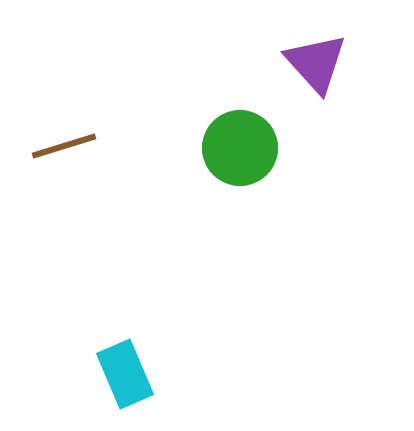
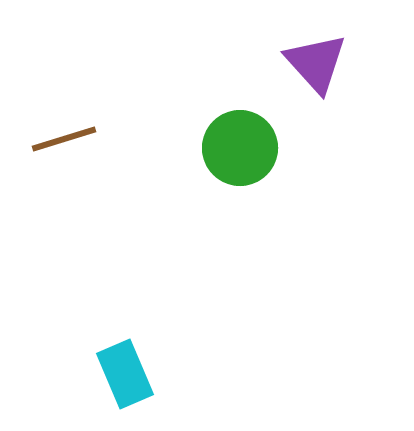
brown line: moved 7 px up
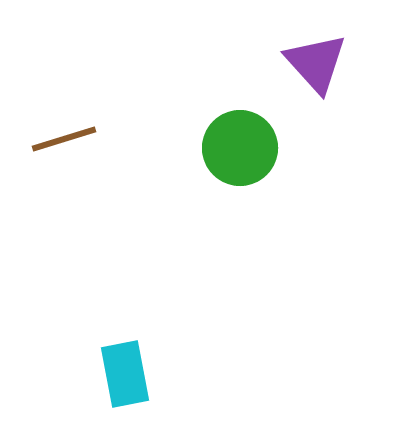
cyan rectangle: rotated 12 degrees clockwise
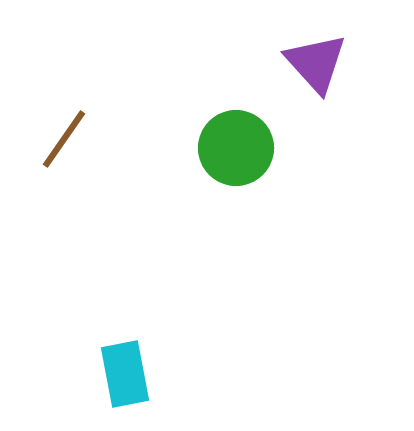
brown line: rotated 38 degrees counterclockwise
green circle: moved 4 px left
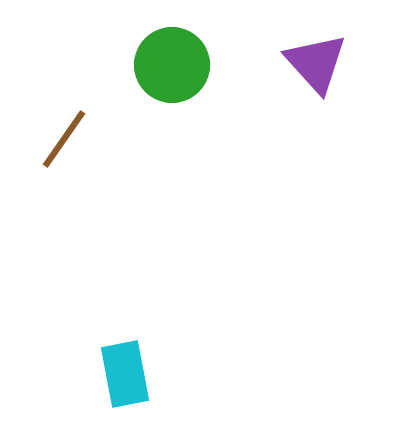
green circle: moved 64 px left, 83 px up
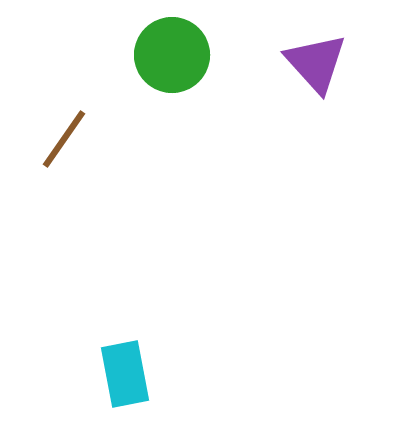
green circle: moved 10 px up
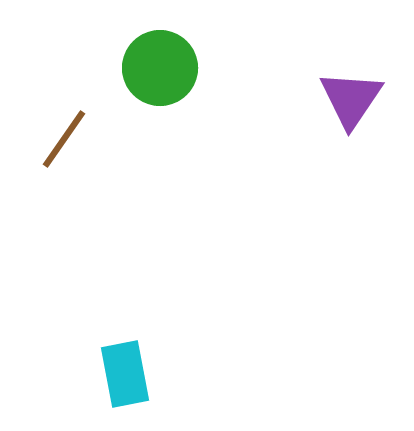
green circle: moved 12 px left, 13 px down
purple triangle: moved 35 px right, 36 px down; rotated 16 degrees clockwise
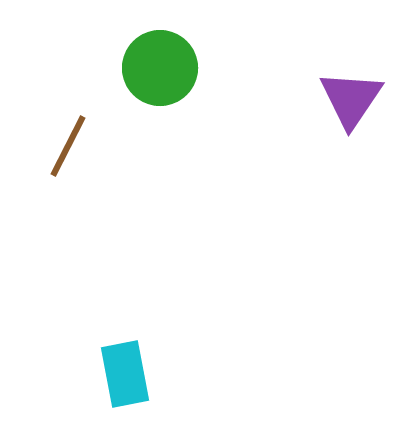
brown line: moved 4 px right, 7 px down; rotated 8 degrees counterclockwise
